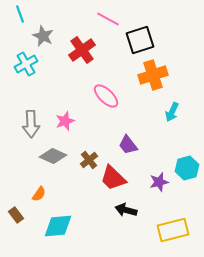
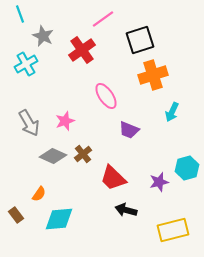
pink line: moved 5 px left; rotated 65 degrees counterclockwise
pink ellipse: rotated 12 degrees clockwise
gray arrow: moved 2 px left, 1 px up; rotated 28 degrees counterclockwise
purple trapezoid: moved 1 px right, 15 px up; rotated 30 degrees counterclockwise
brown cross: moved 6 px left, 6 px up
cyan diamond: moved 1 px right, 7 px up
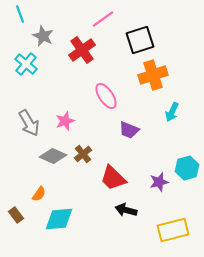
cyan cross: rotated 20 degrees counterclockwise
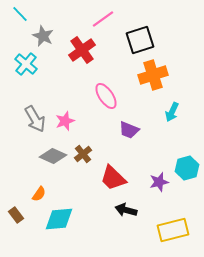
cyan line: rotated 24 degrees counterclockwise
gray arrow: moved 6 px right, 4 px up
